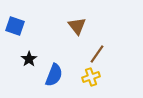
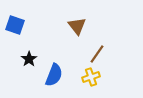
blue square: moved 1 px up
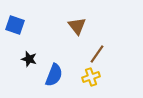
black star: rotated 21 degrees counterclockwise
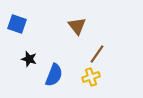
blue square: moved 2 px right, 1 px up
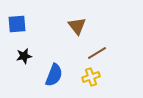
blue square: rotated 24 degrees counterclockwise
brown line: moved 1 px up; rotated 24 degrees clockwise
black star: moved 5 px left, 3 px up; rotated 28 degrees counterclockwise
